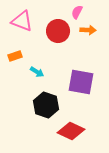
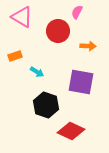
pink triangle: moved 4 px up; rotated 10 degrees clockwise
orange arrow: moved 16 px down
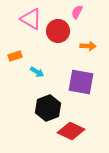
pink triangle: moved 9 px right, 2 px down
black hexagon: moved 2 px right, 3 px down; rotated 20 degrees clockwise
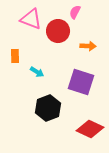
pink semicircle: moved 2 px left
pink triangle: rotated 10 degrees counterclockwise
orange rectangle: rotated 72 degrees counterclockwise
purple square: rotated 8 degrees clockwise
red diamond: moved 19 px right, 2 px up
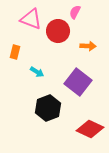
orange rectangle: moved 4 px up; rotated 16 degrees clockwise
purple square: moved 3 px left; rotated 20 degrees clockwise
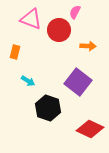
red circle: moved 1 px right, 1 px up
cyan arrow: moved 9 px left, 9 px down
black hexagon: rotated 20 degrees counterclockwise
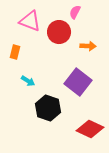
pink triangle: moved 1 px left, 2 px down
red circle: moved 2 px down
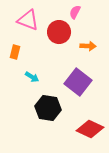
pink triangle: moved 2 px left, 1 px up
cyan arrow: moved 4 px right, 4 px up
black hexagon: rotated 10 degrees counterclockwise
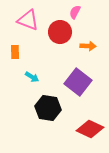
red circle: moved 1 px right
orange rectangle: rotated 16 degrees counterclockwise
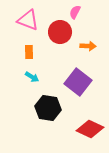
orange rectangle: moved 14 px right
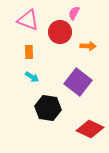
pink semicircle: moved 1 px left, 1 px down
